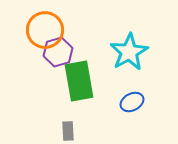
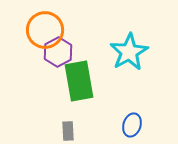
purple hexagon: rotated 12 degrees counterclockwise
blue ellipse: moved 23 px down; rotated 45 degrees counterclockwise
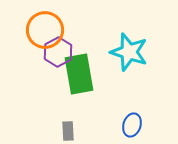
cyan star: rotated 24 degrees counterclockwise
green rectangle: moved 7 px up
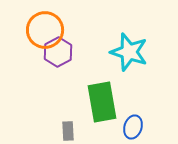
green rectangle: moved 23 px right, 28 px down
blue ellipse: moved 1 px right, 2 px down
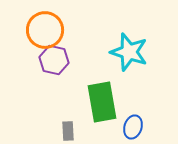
purple hexagon: moved 4 px left, 8 px down; rotated 20 degrees counterclockwise
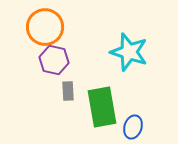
orange circle: moved 3 px up
green rectangle: moved 5 px down
gray rectangle: moved 40 px up
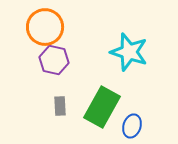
gray rectangle: moved 8 px left, 15 px down
green rectangle: rotated 39 degrees clockwise
blue ellipse: moved 1 px left, 1 px up
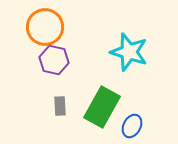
blue ellipse: rotated 10 degrees clockwise
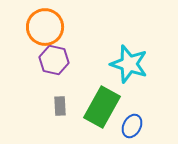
cyan star: moved 12 px down
